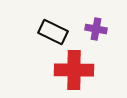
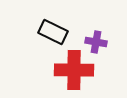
purple cross: moved 13 px down
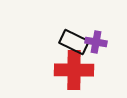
black rectangle: moved 21 px right, 10 px down
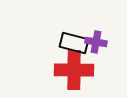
black rectangle: moved 1 px down; rotated 12 degrees counterclockwise
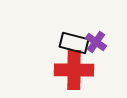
purple cross: rotated 25 degrees clockwise
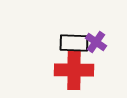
black rectangle: rotated 12 degrees counterclockwise
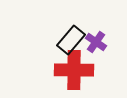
black rectangle: moved 3 px left, 3 px up; rotated 52 degrees counterclockwise
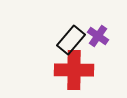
purple cross: moved 2 px right, 6 px up
